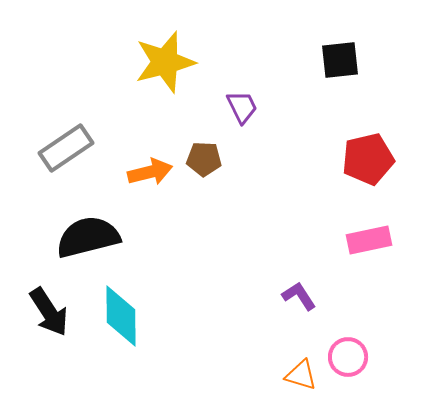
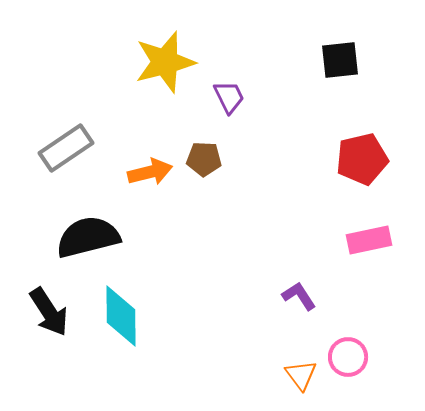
purple trapezoid: moved 13 px left, 10 px up
red pentagon: moved 6 px left
orange triangle: rotated 36 degrees clockwise
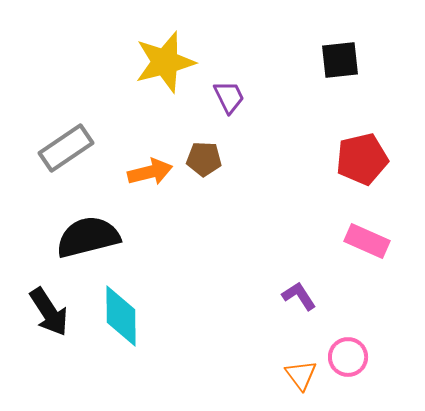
pink rectangle: moved 2 px left, 1 px down; rotated 36 degrees clockwise
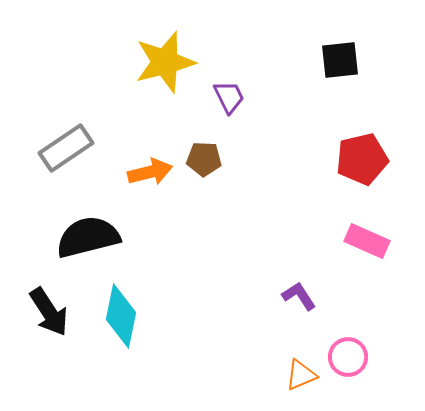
cyan diamond: rotated 12 degrees clockwise
orange triangle: rotated 44 degrees clockwise
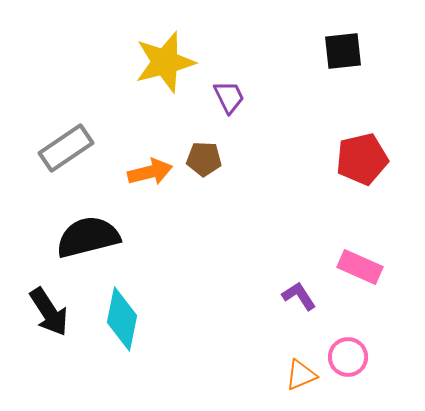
black square: moved 3 px right, 9 px up
pink rectangle: moved 7 px left, 26 px down
cyan diamond: moved 1 px right, 3 px down
